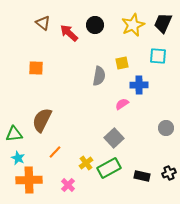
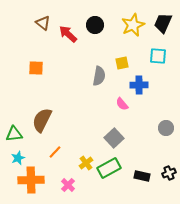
red arrow: moved 1 px left, 1 px down
pink semicircle: rotated 96 degrees counterclockwise
cyan star: rotated 24 degrees clockwise
orange cross: moved 2 px right
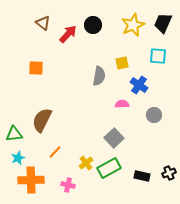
black circle: moved 2 px left
red arrow: rotated 90 degrees clockwise
blue cross: rotated 36 degrees clockwise
pink semicircle: rotated 128 degrees clockwise
gray circle: moved 12 px left, 13 px up
pink cross: rotated 32 degrees counterclockwise
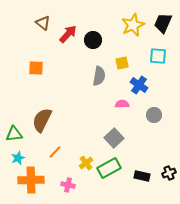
black circle: moved 15 px down
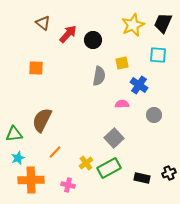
cyan square: moved 1 px up
black rectangle: moved 2 px down
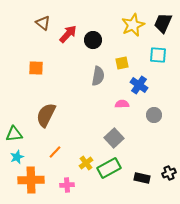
gray semicircle: moved 1 px left
brown semicircle: moved 4 px right, 5 px up
cyan star: moved 1 px left, 1 px up
pink cross: moved 1 px left; rotated 16 degrees counterclockwise
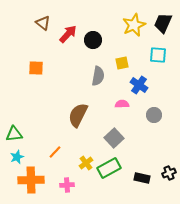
yellow star: moved 1 px right
brown semicircle: moved 32 px right
